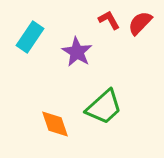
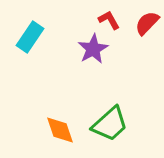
red semicircle: moved 7 px right
purple star: moved 16 px right, 3 px up; rotated 12 degrees clockwise
green trapezoid: moved 6 px right, 17 px down
orange diamond: moved 5 px right, 6 px down
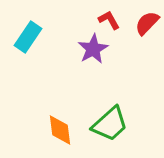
cyan rectangle: moved 2 px left
orange diamond: rotated 12 degrees clockwise
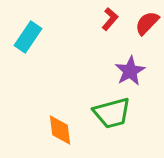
red L-shape: moved 1 px right, 1 px up; rotated 70 degrees clockwise
purple star: moved 37 px right, 22 px down
green trapezoid: moved 2 px right, 11 px up; rotated 27 degrees clockwise
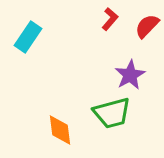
red semicircle: moved 3 px down
purple star: moved 4 px down
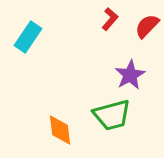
green trapezoid: moved 2 px down
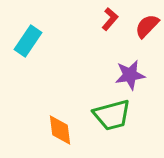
cyan rectangle: moved 4 px down
purple star: rotated 20 degrees clockwise
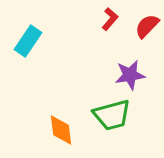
orange diamond: moved 1 px right
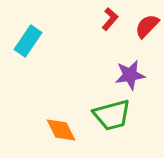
orange diamond: rotated 20 degrees counterclockwise
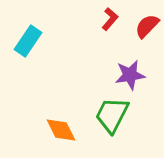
green trapezoid: rotated 132 degrees clockwise
